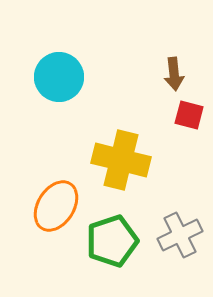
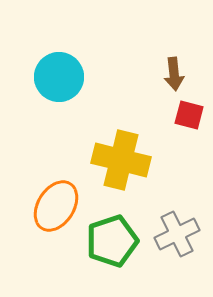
gray cross: moved 3 px left, 1 px up
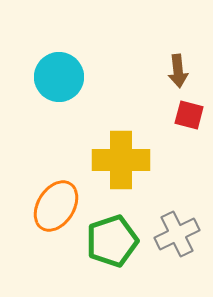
brown arrow: moved 4 px right, 3 px up
yellow cross: rotated 14 degrees counterclockwise
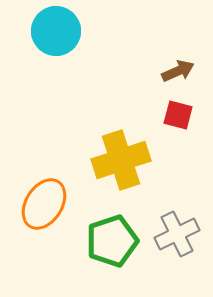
brown arrow: rotated 108 degrees counterclockwise
cyan circle: moved 3 px left, 46 px up
red square: moved 11 px left
yellow cross: rotated 18 degrees counterclockwise
orange ellipse: moved 12 px left, 2 px up
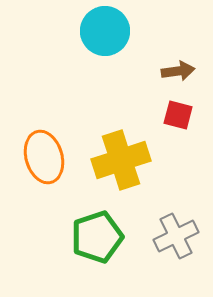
cyan circle: moved 49 px right
brown arrow: rotated 16 degrees clockwise
orange ellipse: moved 47 px up; rotated 48 degrees counterclockwise
gray cross: moved 1 px left, 2 px down
green pentagon: moved 15 px left, 4 px up
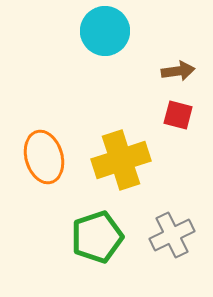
gray cross: moved 4 px left, 1 px up
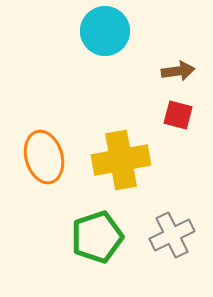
yellow cross: rotated 8 degrees clockwise
